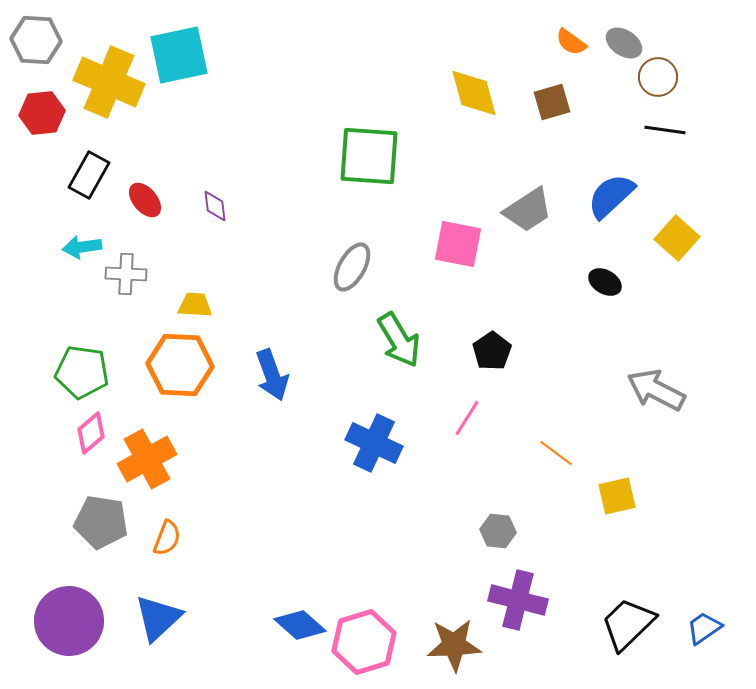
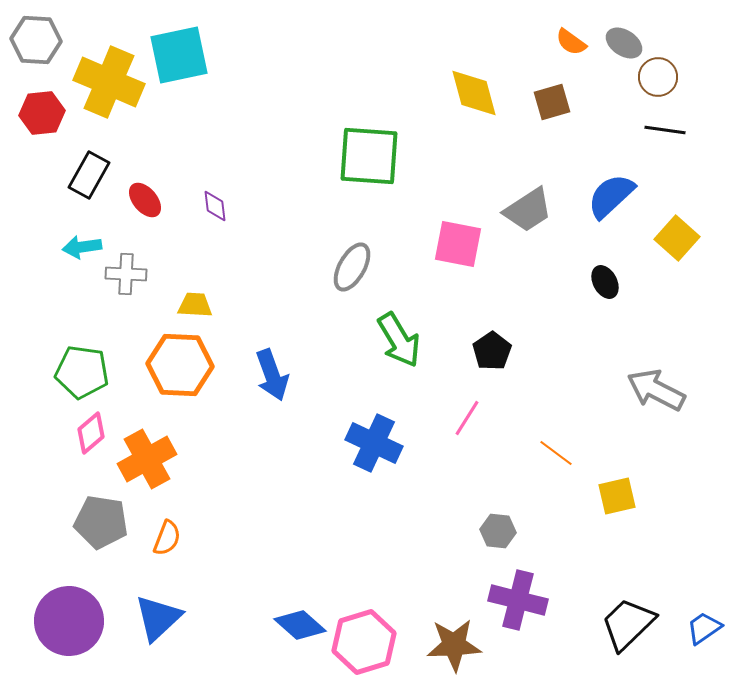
black ellipse at (605, 282): rotated 32 degrees clockwise
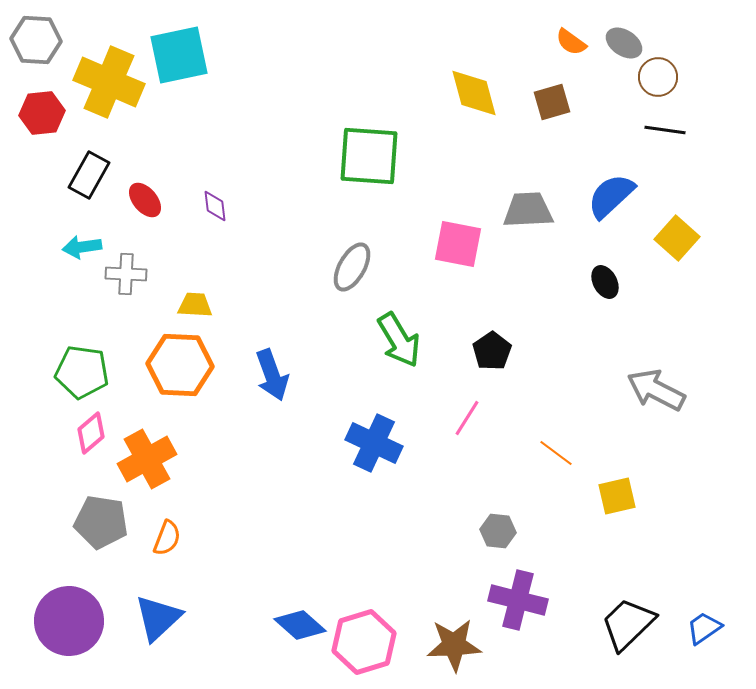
gray trapezoid at (528, 210): rotated 150 degrees counterclockwise
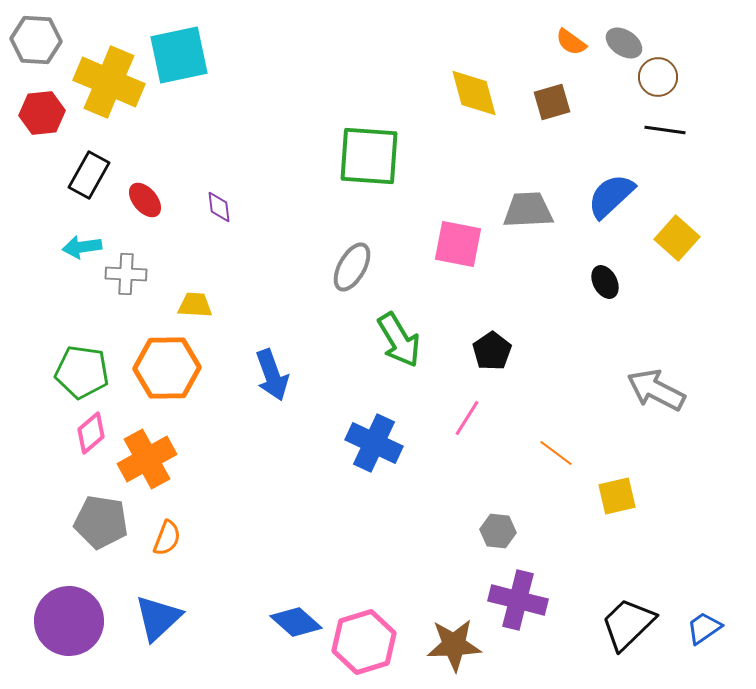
purple diamond at (215, 206): moved 4 px right, 1 px down
orange hexagon at (180, 365): moved 13 px left, 3 px down; rotated 4 degrees counterclockwise
blue diamond at (300, 625): moved 4 px left, 3 px up
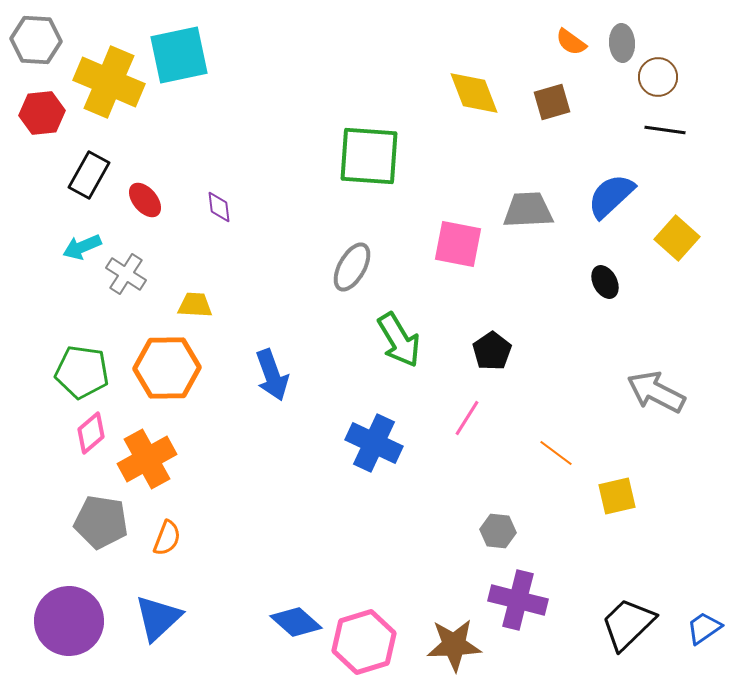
gray ellipse at (624, 43): moved 2 px left; rotated 54 degrees clockwise
yellow diamond at (474, 93): rotated 6 degrees counterclockwise
cyan arrow at (82, 247): rotated 15 degrees counterclockwise
gray cross at (126, 274): rotated 30 degrees clockwise
gray arrow at (656, 390): moved 2 px down
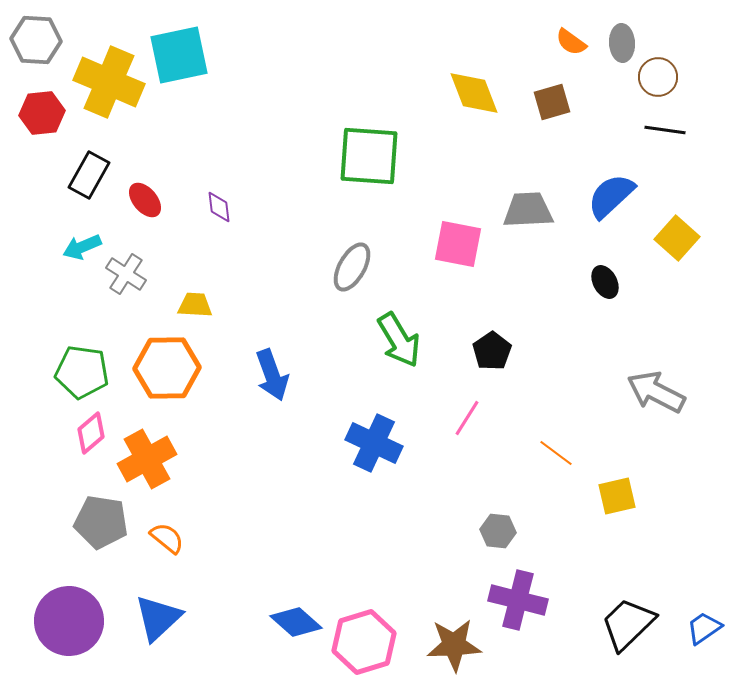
orange semicircle at (167, 538): rotated 72 degrees counterclockwise
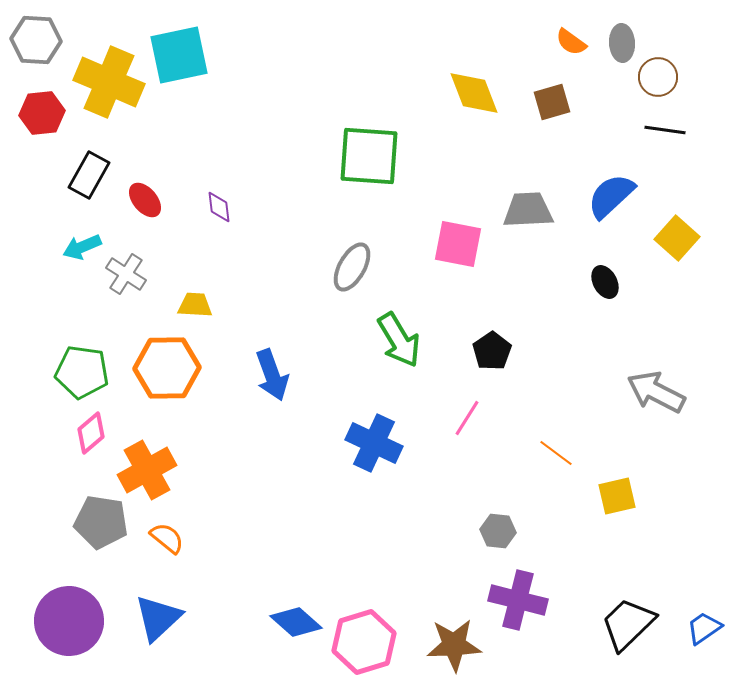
orange cross at (147, 459): moved 11 px down
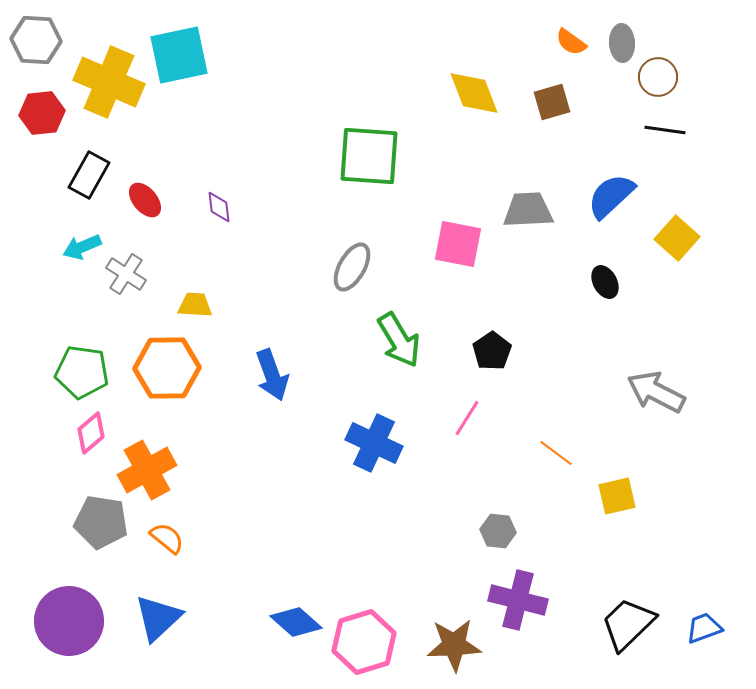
blue trapezoid at (704, 628): rotated 15 degrees clockwise
